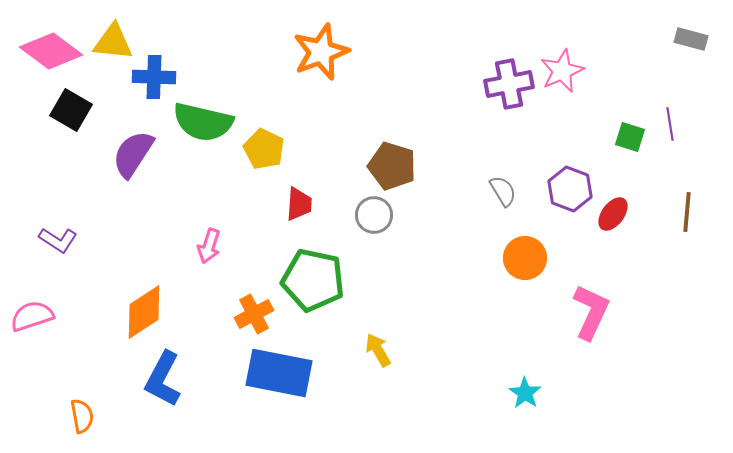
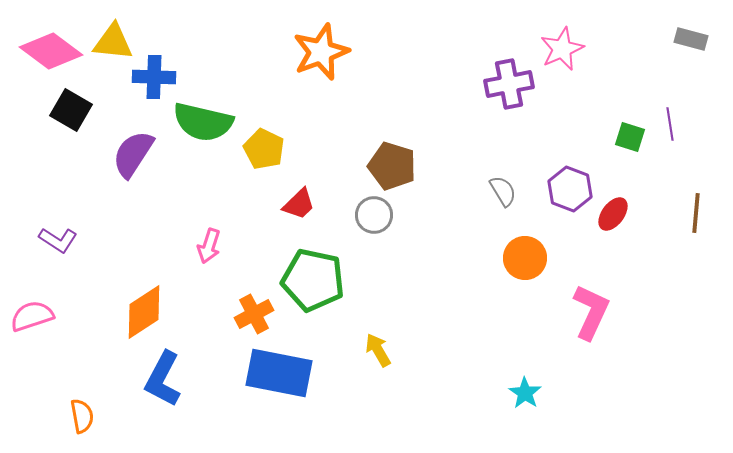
pink star: moved 22 px up
red trapezoid: rotated 42 degrees clockwise
brown line: moved 9 px right, 1 px down
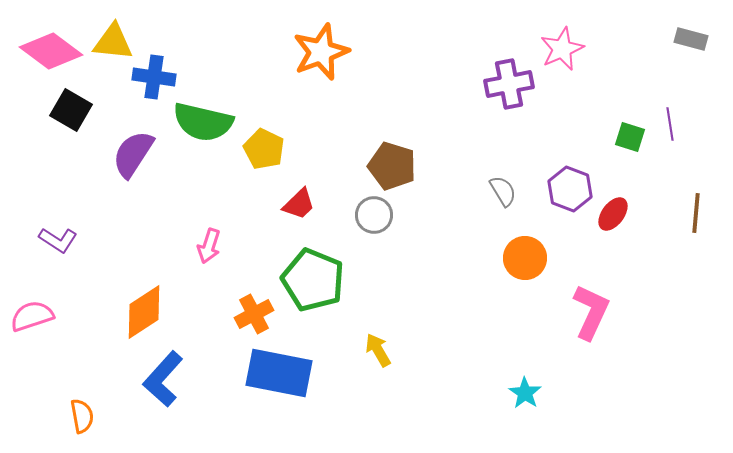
blue cross: rotated 6 degrees clockwise
green pentagon: rotated 10 degrees clockwise
blue L-shape: rotated 14 degrees clockwise
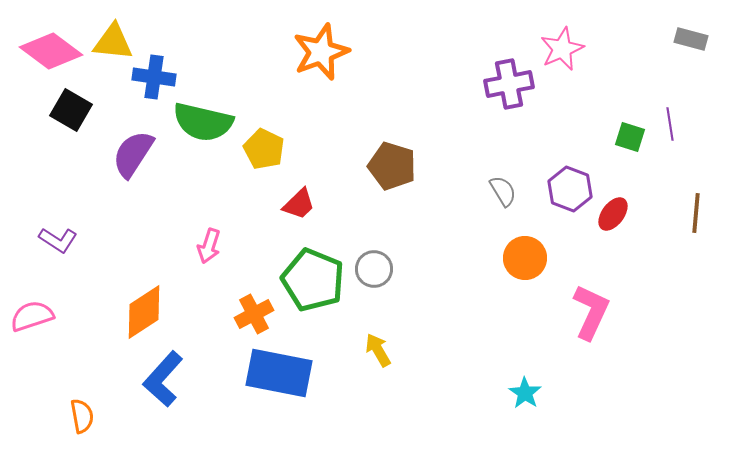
gray circle: moved 54 px down
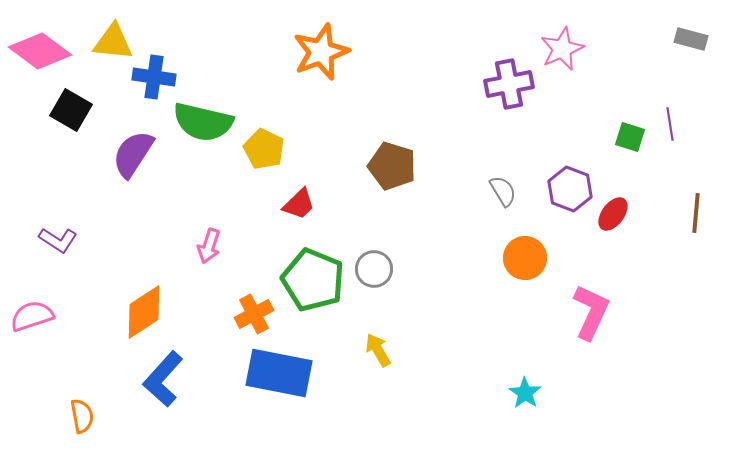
pink diamond: moved 11 px left
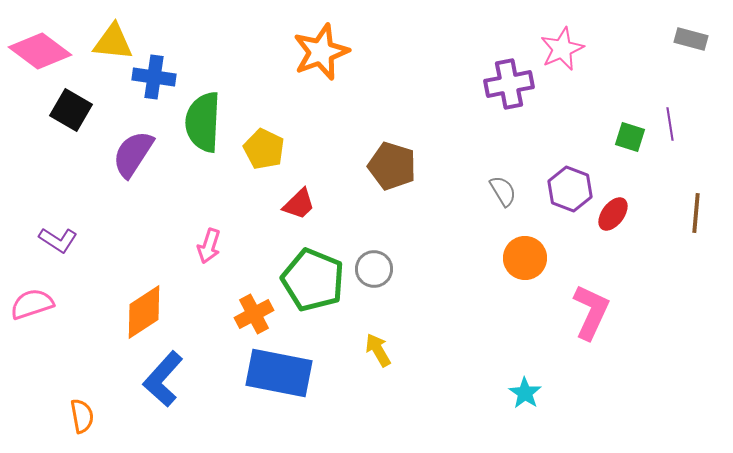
green semicircle: rotated 80 degrees clockwise
pink semicircle: moved 12 px up
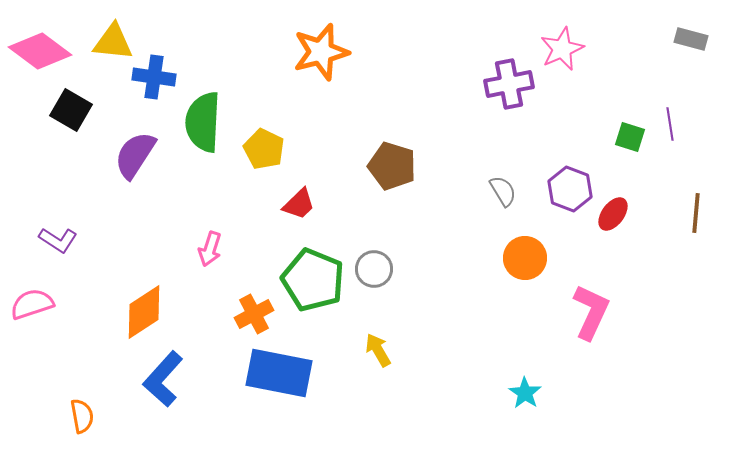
orange star: rotated 6 degrees clockwise
purple semicircle: moved 2 px right, 1 px down
pink arrow: moved 1 px right, 3 px down
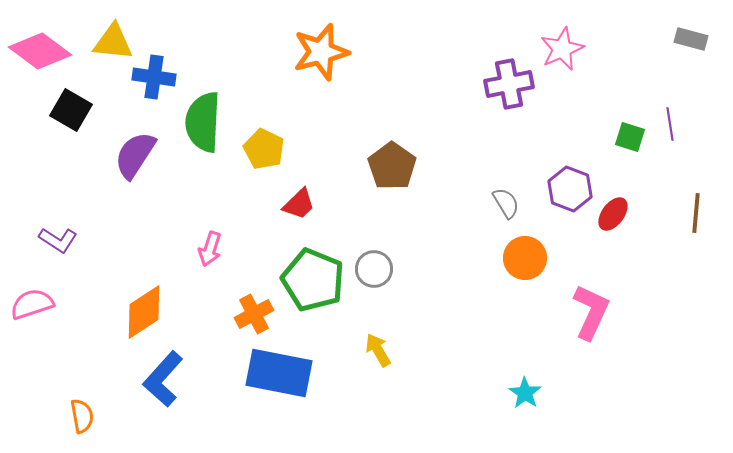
brown pentagon: rotated 18 degrees clockwise
gray semicircle: moved 3 px right, 12 px down
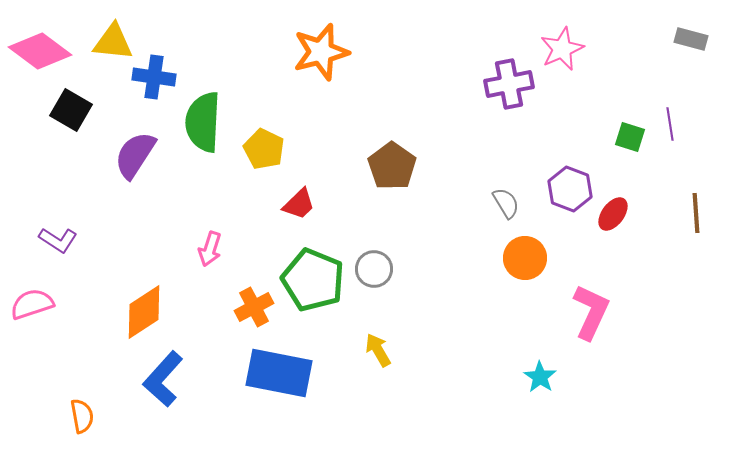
brown line: rotated 9 degrees counterclockwise
orange cross: moved 7 px up
cyan star: moved 15 px right, 16 px up
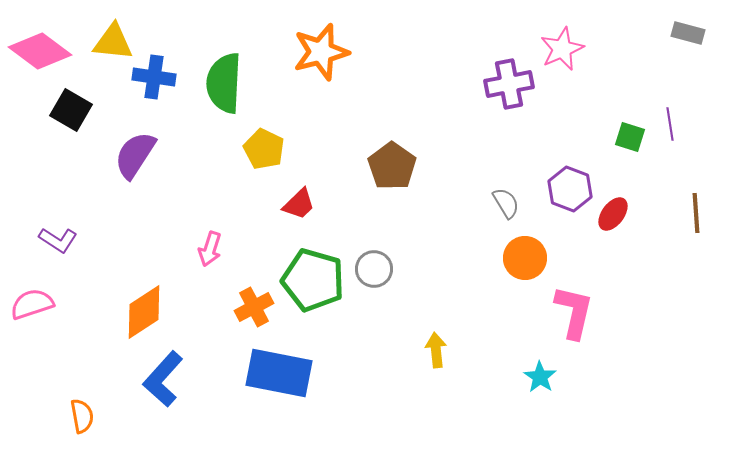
gray rectangle: moved 3 px left, 6 px up
green semicircle: moved 21 px right, 39 px up
green pentagon: rotated 6 degrees counterclockwise
pink L-shape: moved 17 px left; rotated 12 degrees counterclockwise
yellow arrow: moved 58 px right; rotated 24 degrees clockwise
